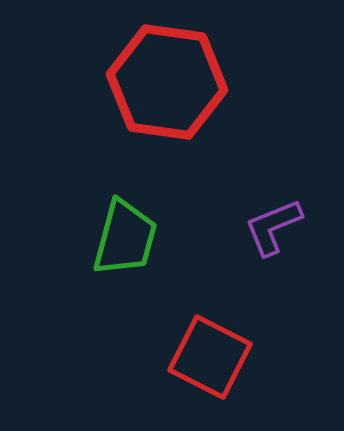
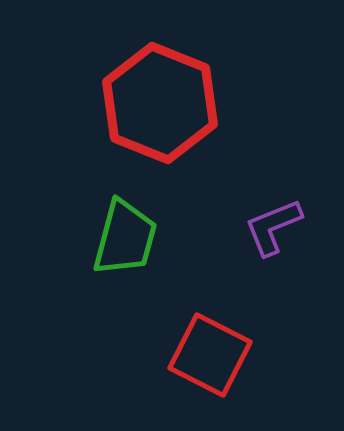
red hexagon: moved 7 px left, 21 px down; rotated 14 degrees clockwise
red square: moved 2 px up
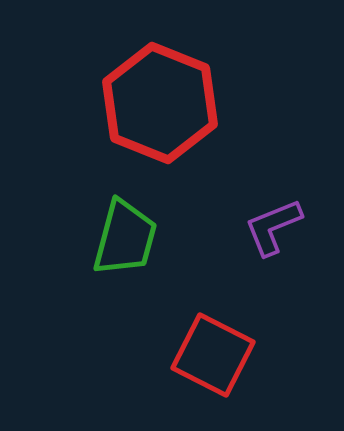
red square: moved 3 px right
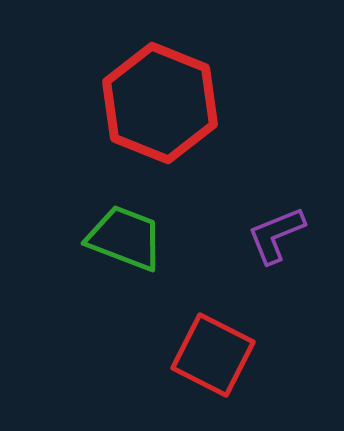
purple L-shape: moved 3 px right, 8 px down
green trapezoid: rotated 84 degrees counterclockwise
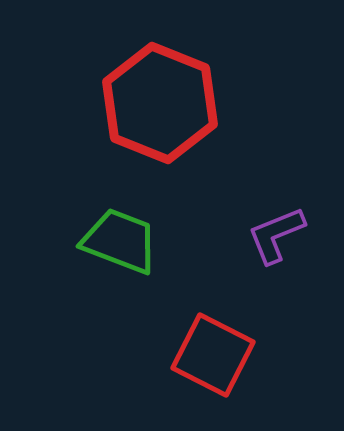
green trapezoid: moved 5 px left, 3 px down
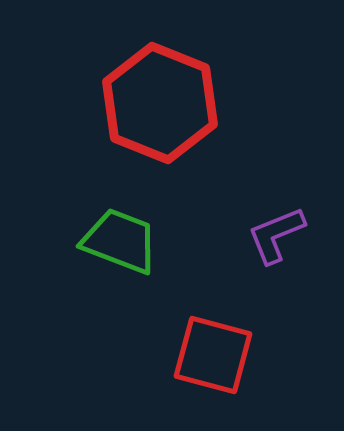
red square: rotated 12 degrees counterclockwise
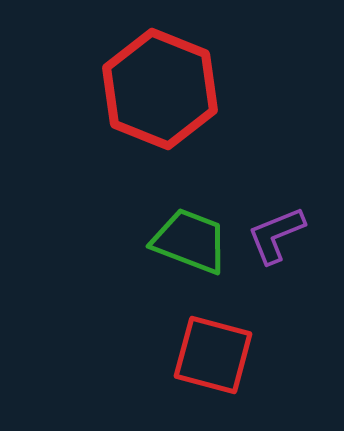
red hexagon: moved 14 px up
green trapezoid: moved 70 px right
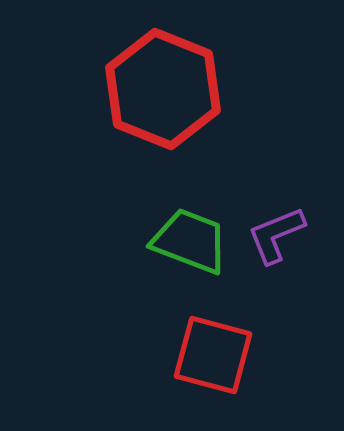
red hexagon: moved 3 px right
